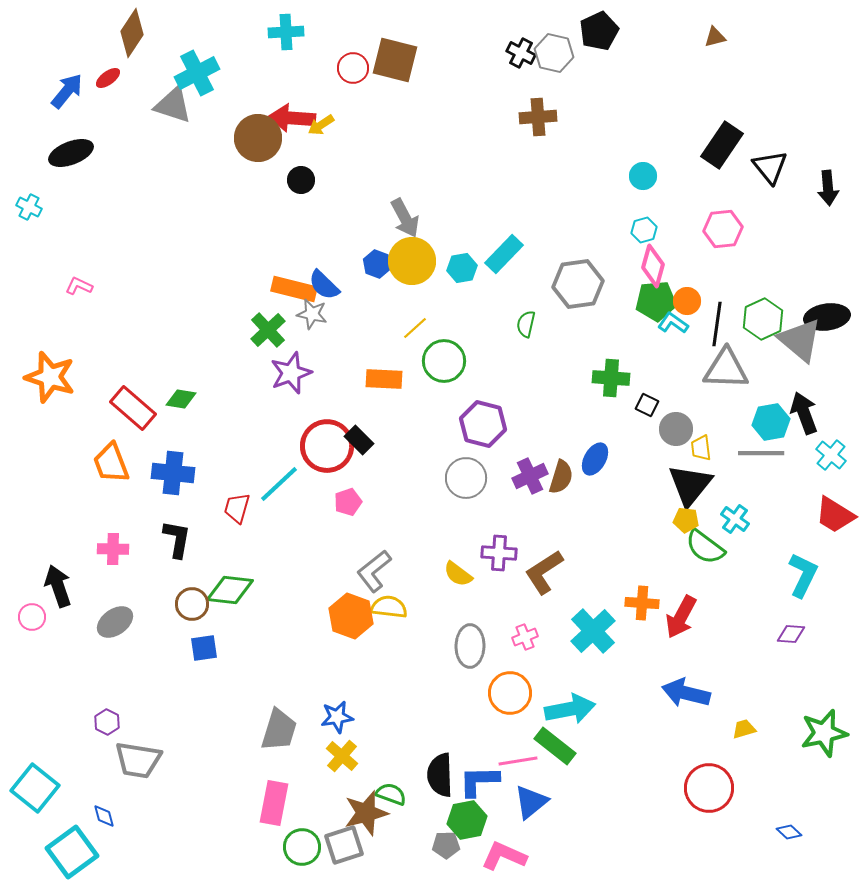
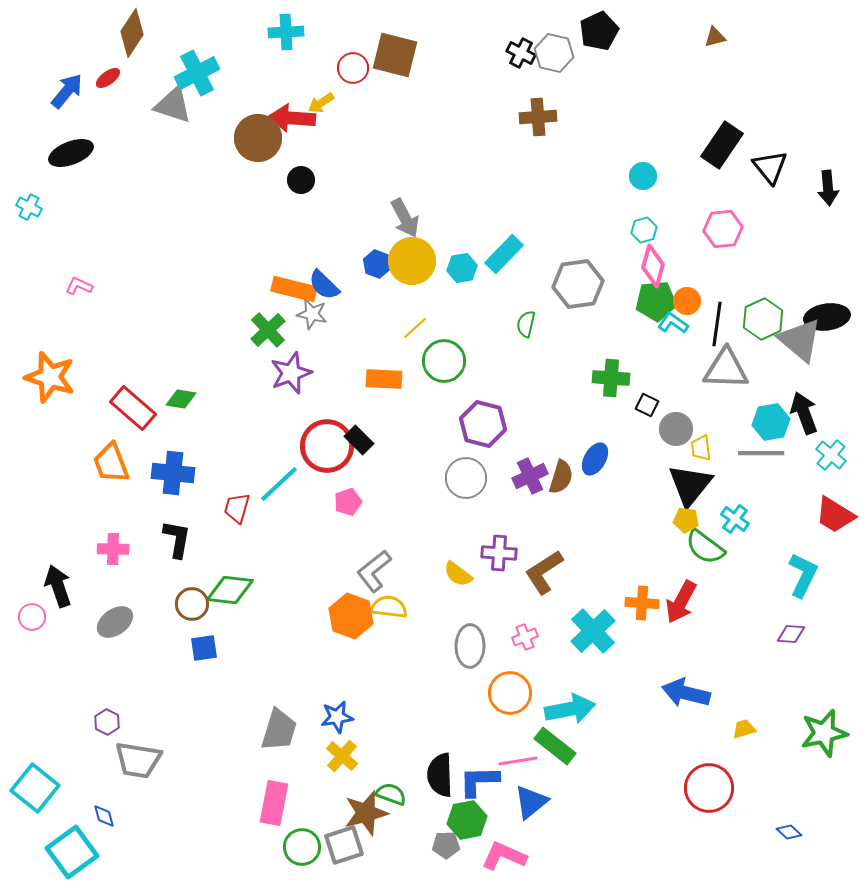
brown square at (395, 60): moved 5 px up
yellow arrow at (321, 125): moved 22 px up
red arrow at (681, 617): moved 15 px up
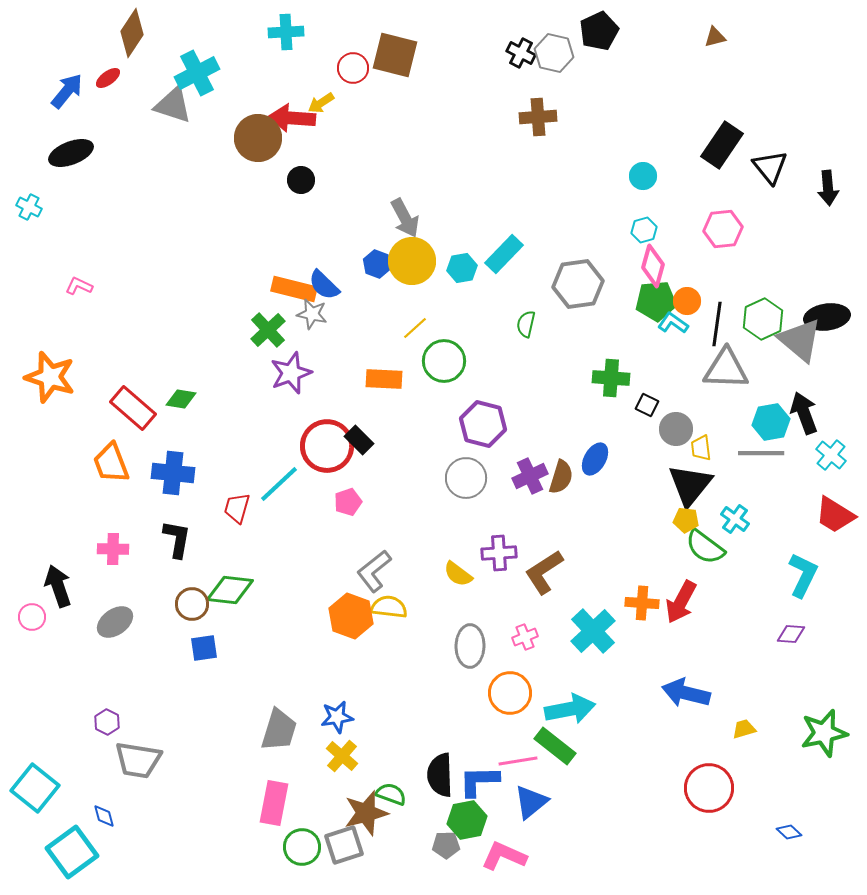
purple cross at (499, 553): rotated 8 degrees counterclockwise
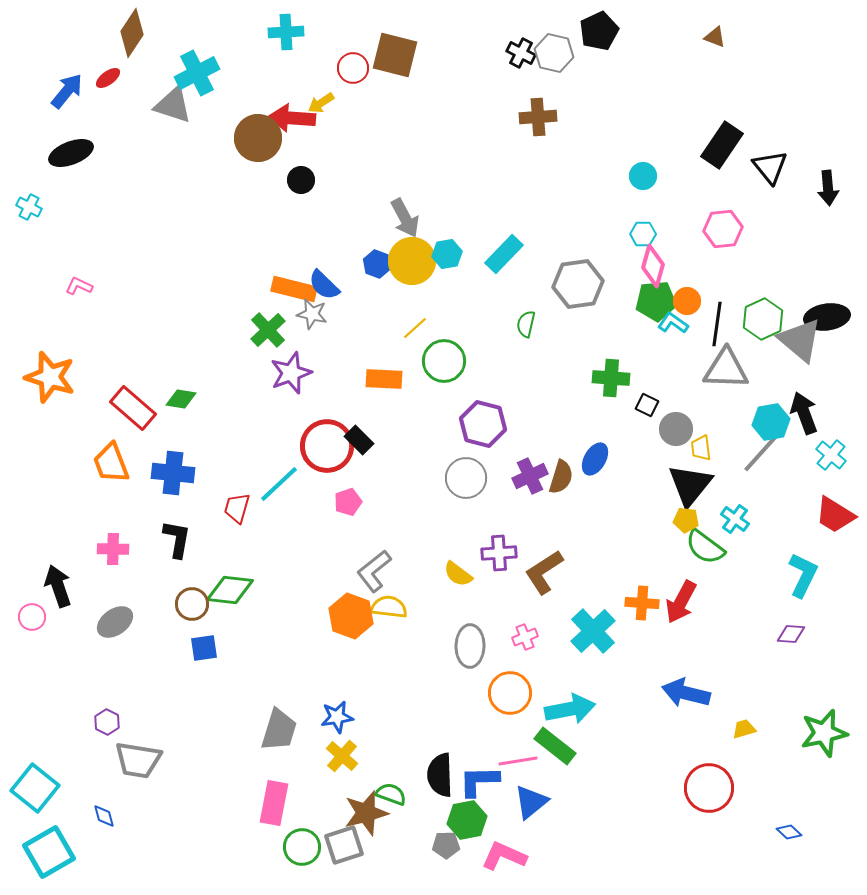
brown triangle at (715, 37): rotated 35 degrees clockwise
cyan hexagon at (644, 230): moved 1 px left, 4 px down; rotated 15 degrees clockwise
cyan hexagon at (462, 268): moved 15 px left, 14 px up
gray line at (761, 453): rotated 48 degrees counterclockwise
cyan square at (72, 852): moved 23 px left; rotated 6 degrees clockwise
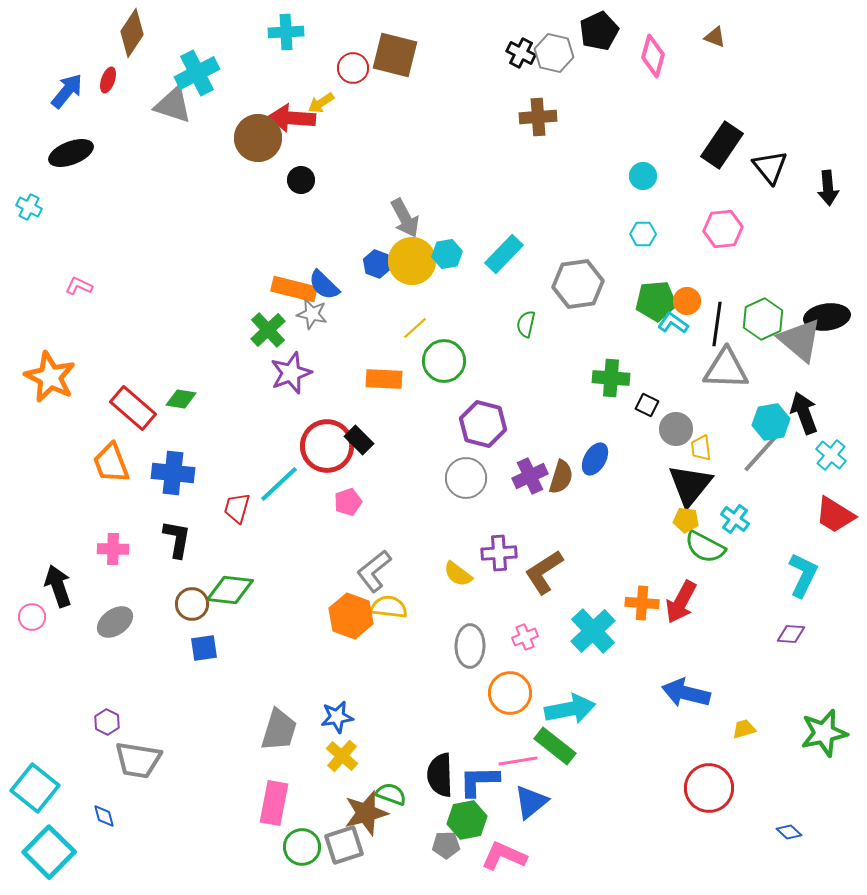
red ellipse at (108, 78): moved 2 px down; rotated 35 degrees counterclockwise
pink diamond at (653, 266): moved 210 px up
orange star at (50, 377): rotated 9 degrees clockwise
green semicircle at (705, 547): rotated 9 degrees counterclockwise
cyan square at (49, 852): rotated 15 degrees counterclockwise
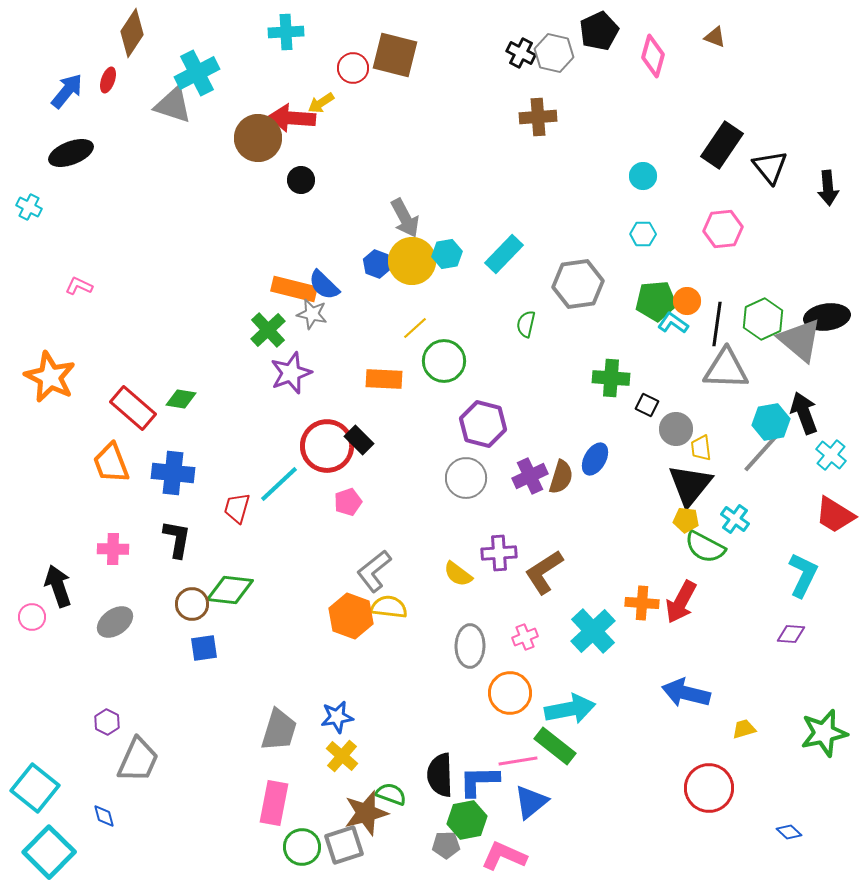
gray trapezoid at (138, 760): rotated 75 degrees counterclockwise
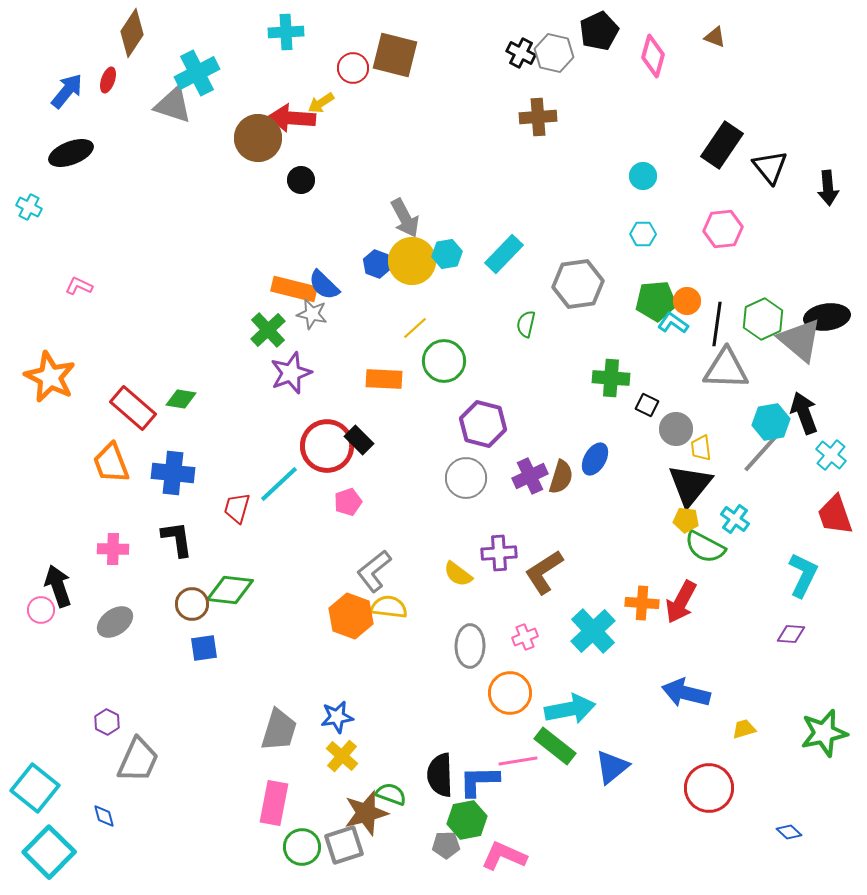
red trapezoid at (835, 515): rotated 39 degrees clockwise
black L-shape at (177, 539): rotated 18 degrees counterclockwise
pink circle at (32, 617): moved 9 px right, 7 px up
blue triangle at (531, 802): moved 81 px right, 35 px up
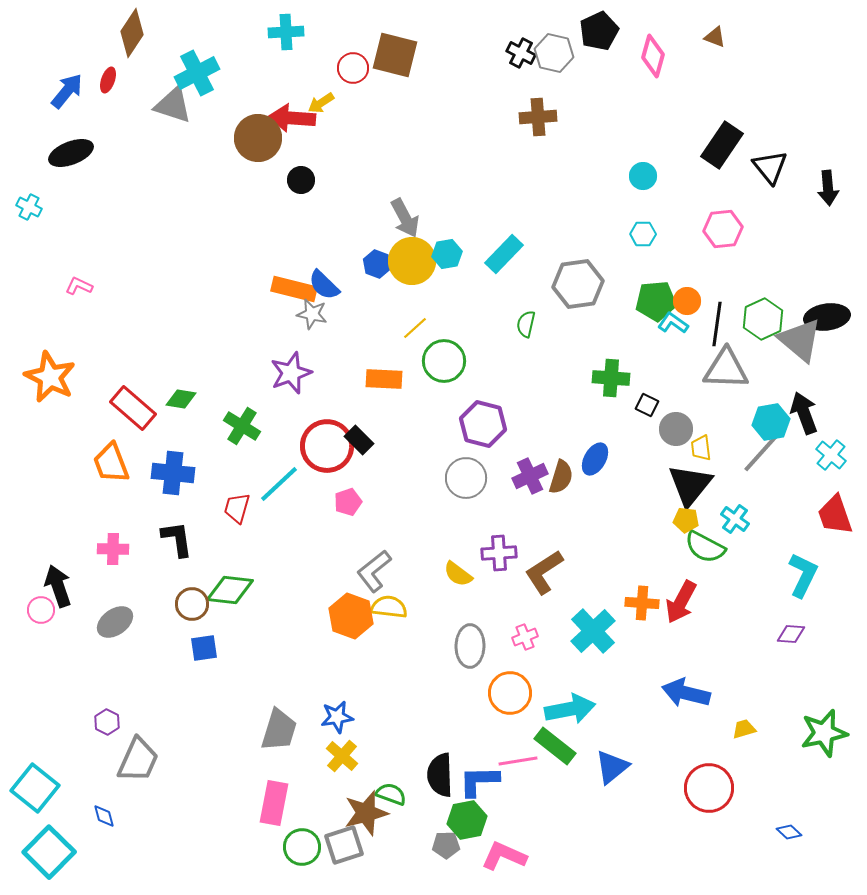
green cross at (268, 330): moved 26 px left, 96 px down; rotated 15 degrees counterclockwise
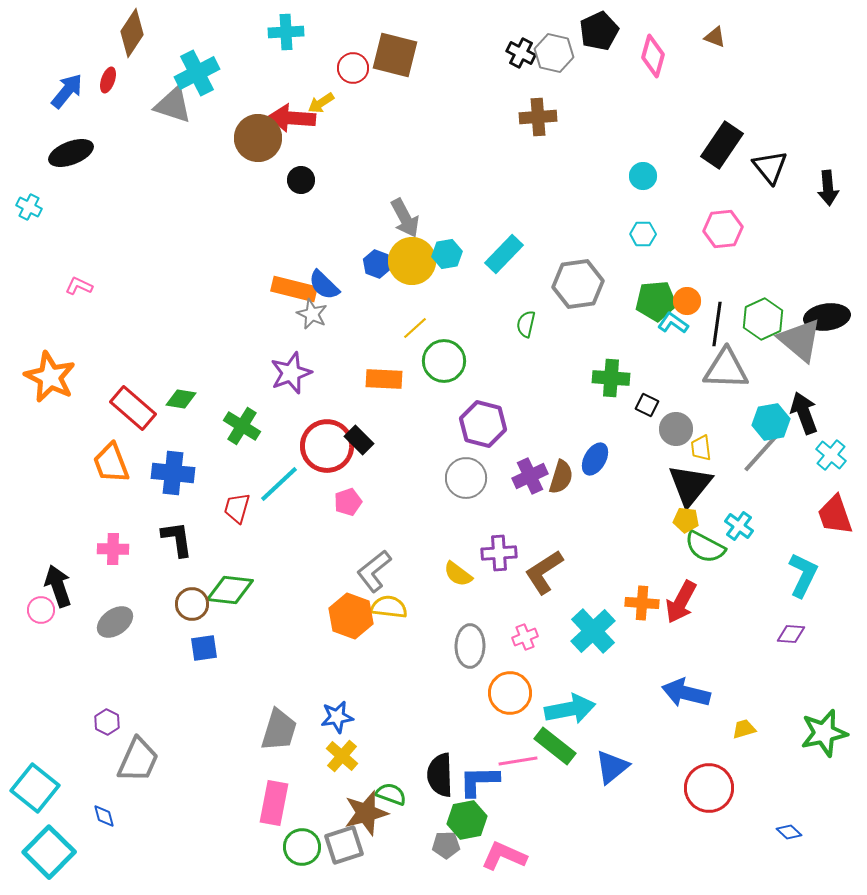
gray star at (312, 314): rotated 12 degrees clockwise
cyan cross at (735, 519): moved 4 px right, 7 px down
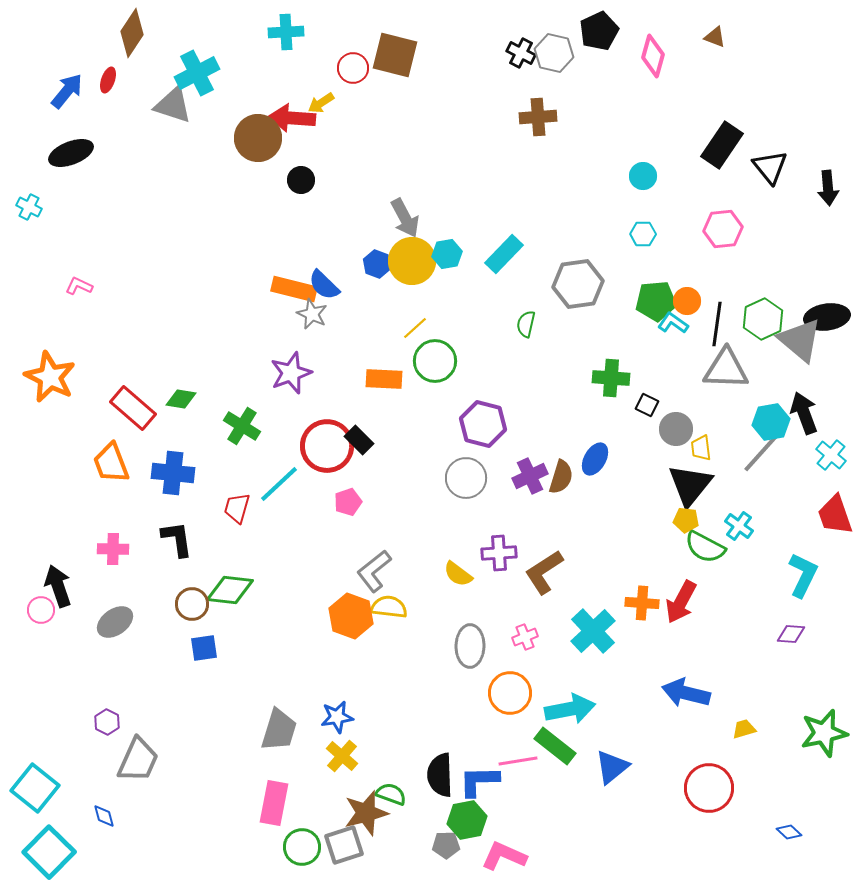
green circle at (444, 361): moved 9 px left
